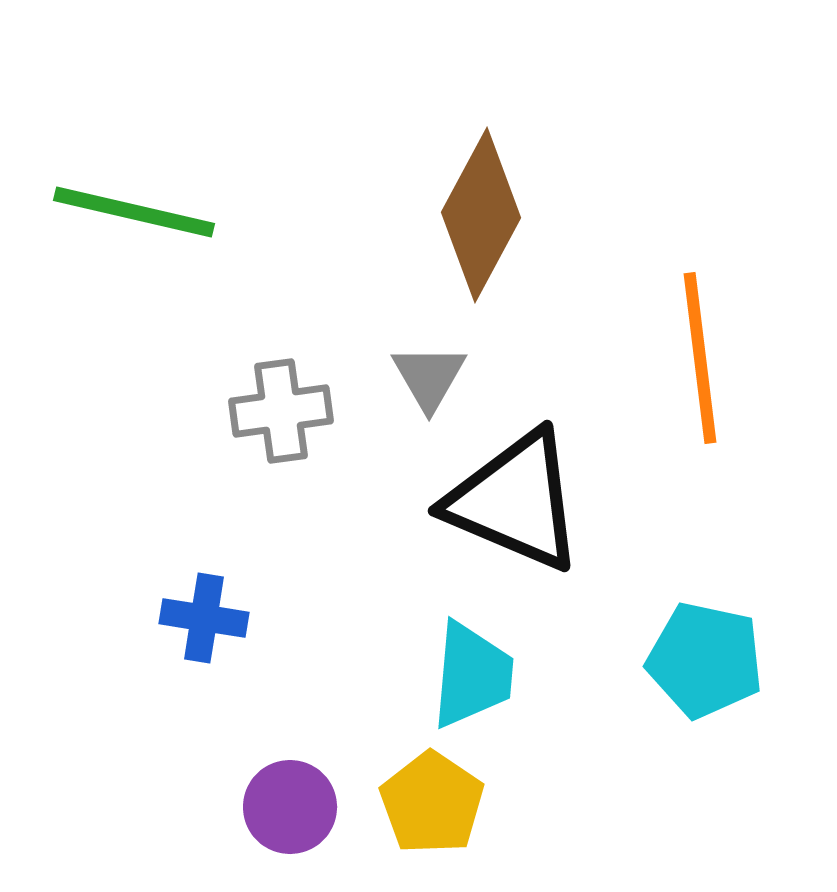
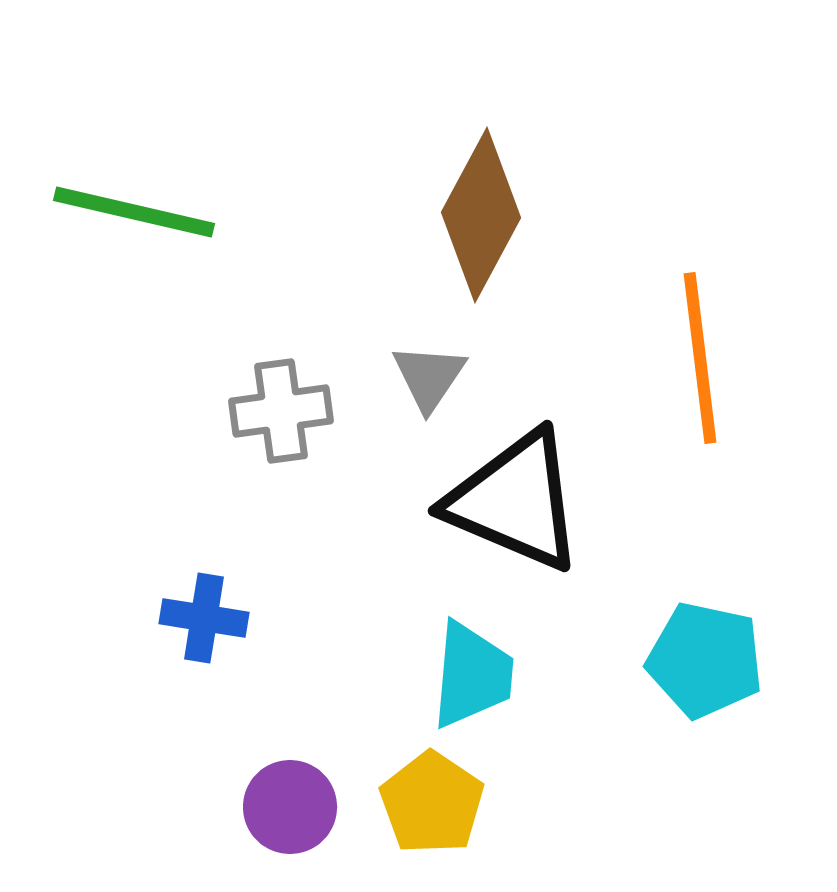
gray triangle: rotated 4 degrees clockwise
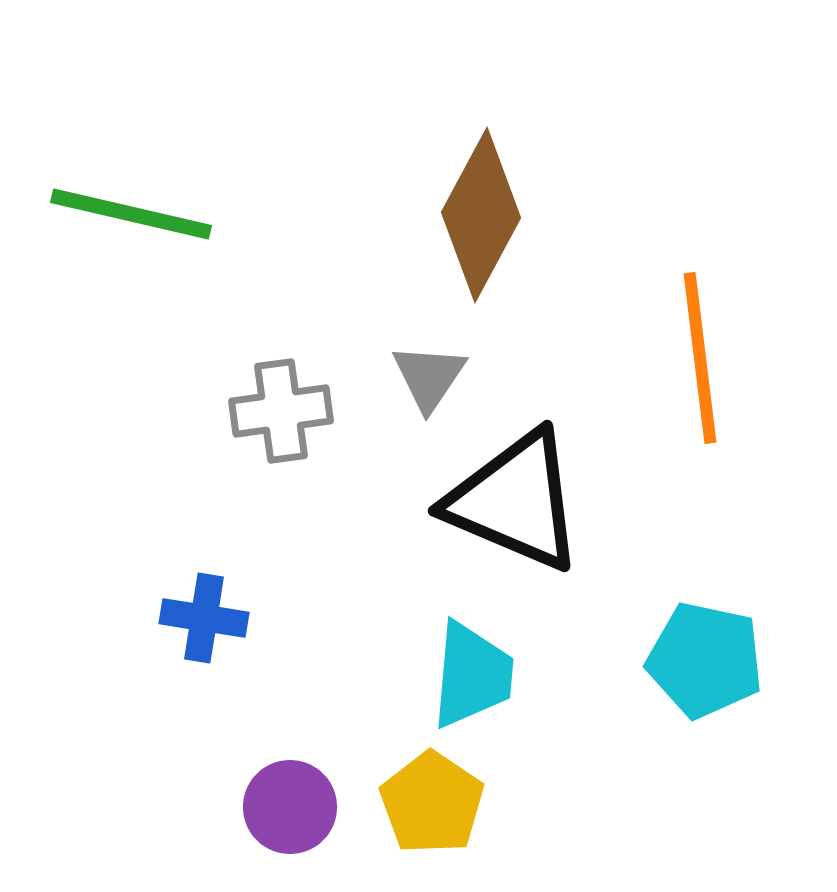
green line: moved 3 px left, 2 px down
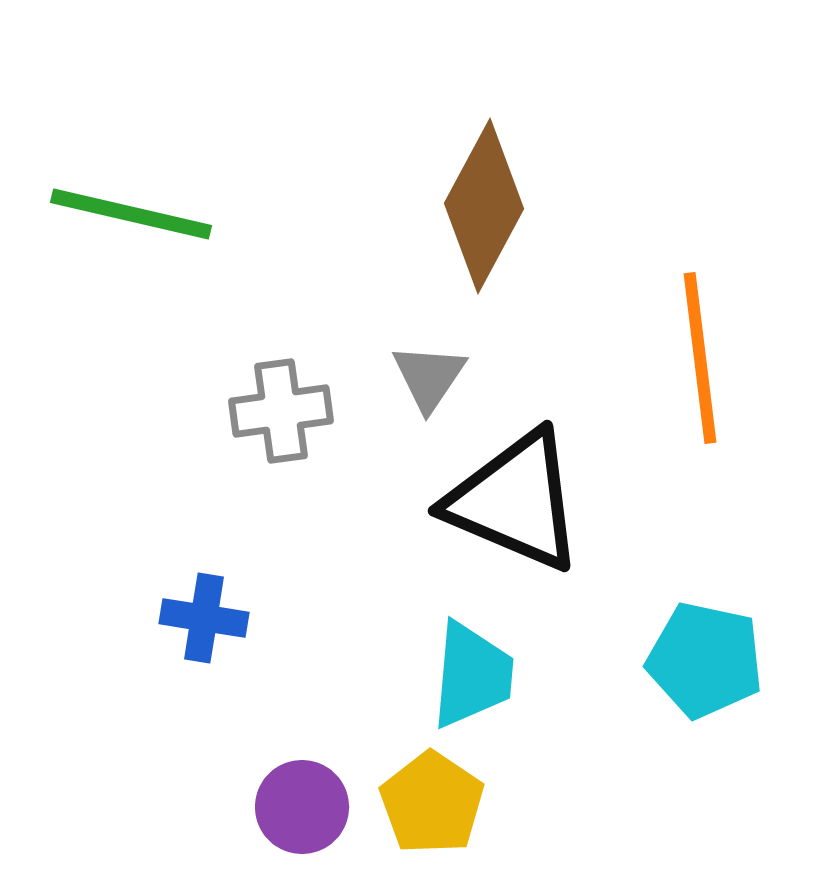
brown diamond: moved 3 px right, 9 px up
purple circle: moved 12 px right
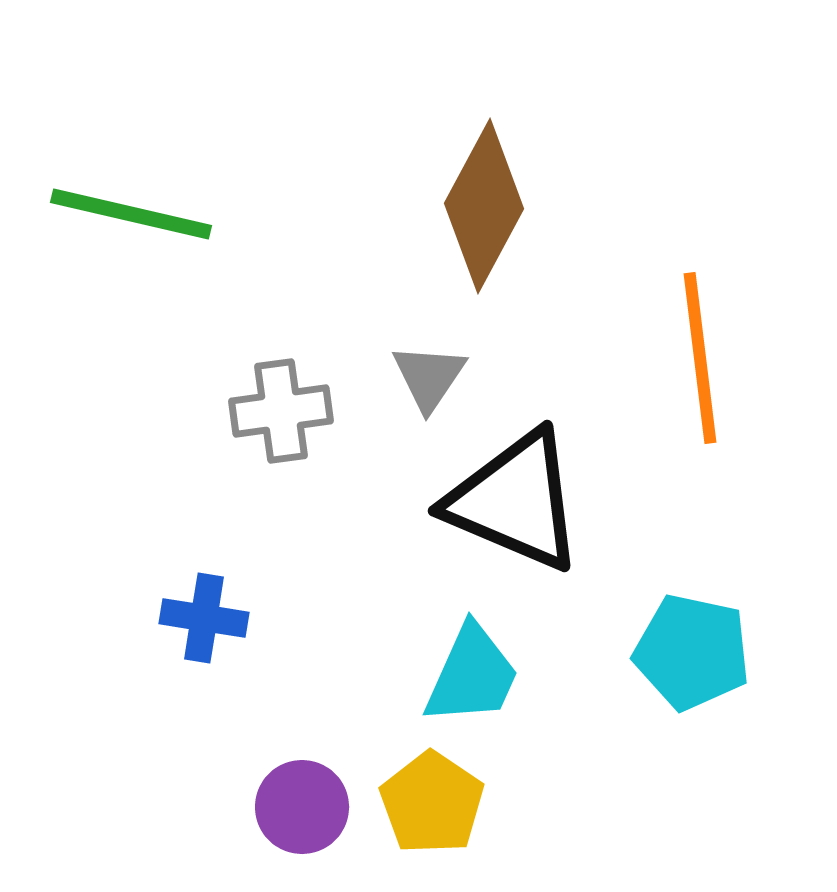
cyan pentagon: moved 13 px left, 8 px up
cyan trapezoid: rotated 19 degrees clockwise
